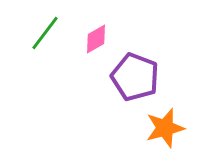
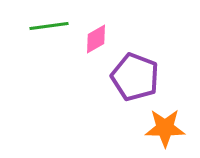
green line: moved 4 px right, 7 px up; rotated 45 degrees clockwise
orange star: rotated 15 degrees clockwise
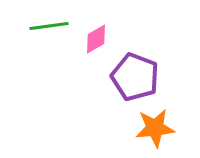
orange star: moved 10 px left; rotated 6 degrees counterclockwise
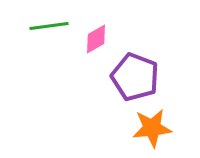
orange star: moved 3 px left
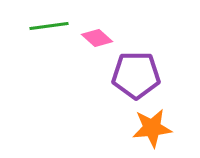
pink diamond: moved 1 px right, 1 px up; rotated 72 degrees clockwise
purple pentagon: moved 1 px right, 2 px up; rotated 21 degrees counterclockwise
